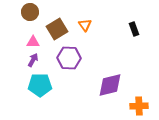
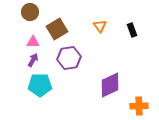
orange triangle: moved 15 px right, 1 px down
black rectangle: moved 2 px left, 1 px down
purple hexagon: rotated 10 degrees counterclockwise
purple diamond: rotated 12 degrees counterclockwise
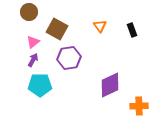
brown circle: moved 1 px left
brown square: rotated 30 degrees counterclockwise
pink triangle: rotated 40 degrees counterclockwise
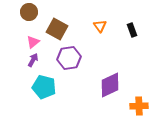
cyan pentagon: moved 4 px right, 2 px down; rotated 15 degrees clockwise
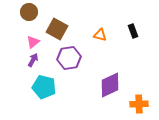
orange triangle: moved 9 px down; rotated 40 degrees counterclockwise
black rectangle: moved 1 px right, 1 px down
orange cross: moved 2 px up
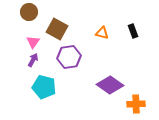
orange triangle: moved 2 px right, 2 px up
pink triangle: rotated 16 degrees counterclockwise
purple hexagon: moved 1 px up
purple diamond: rotated 60 degrees clockwise
orange cross: moved 3 px left
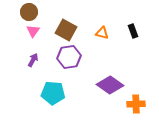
brown square: moved 9 px right, 1 px down
pink triangle: moved 11 px up
cyan pentagon: moved 9 px right, 6 px down; rotated 10 degrees counterclockwise
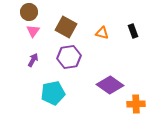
brown square: moved 3 px up
cyan pentagon: rotated 15 degrees counterclockwise
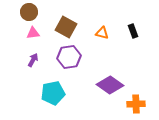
pink triangle: moved 2 px down; rotated 48 degrees clockwise
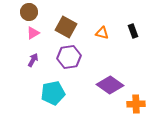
pink triangle: rotated 24 degrees counterclockwise
